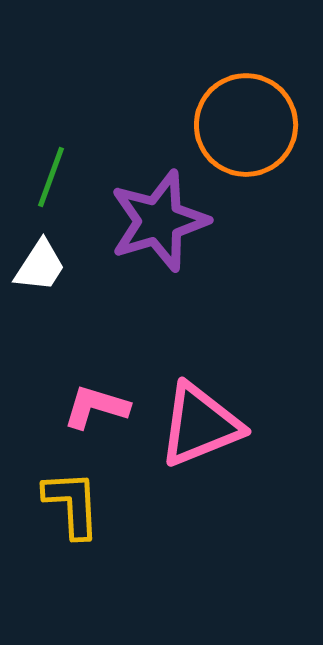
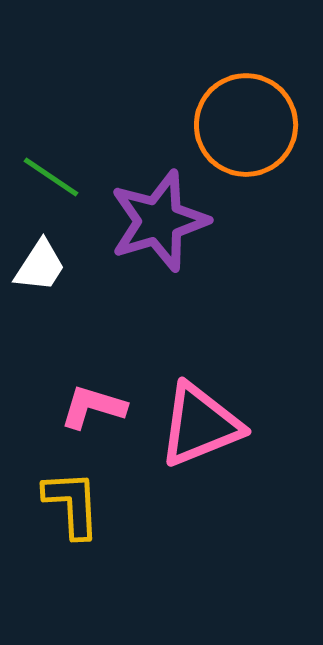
green line: rotated 76 degrees counterclockwise
pink L-shape: moved 3 px left
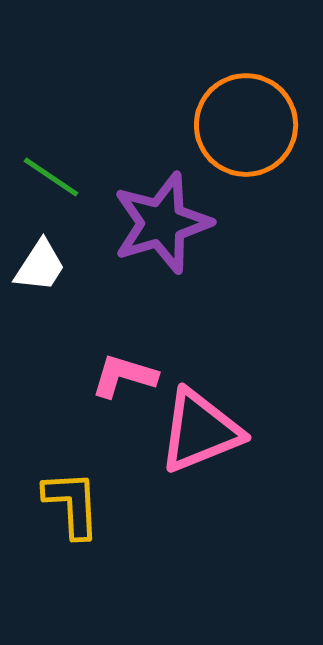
purple star: moved 3 px right, 2 px down
pink L-shape: moved 31 px right, 31 px up
pink triangle: moved 6 px down
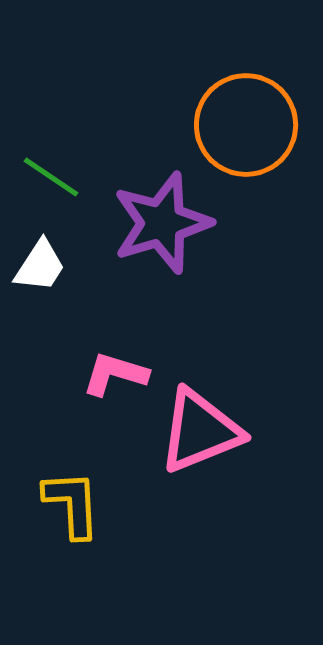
pink L-shape: moved 9 px left, 2 px up
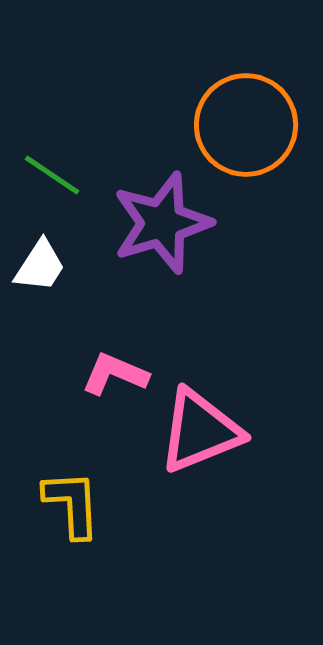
green line: moved 1 px right, 2 px up
pink L-shape: rotated 6 degrees clockwise
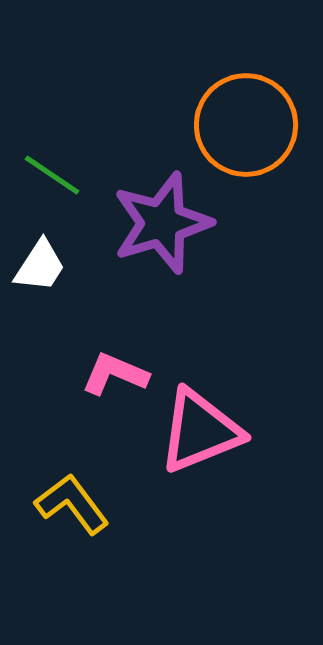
yellow L-shape: rotated 34 degrees counterclockwise
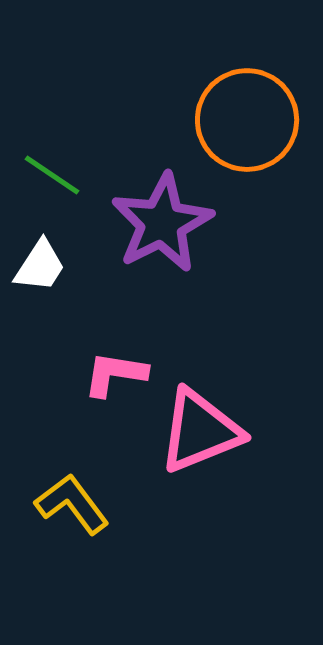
orange circle: moved 1 px right, 5 px up
purple star: rotated 10 degrees counterclockwise
pink L-shape: rotated 14 degrees counterclockwise
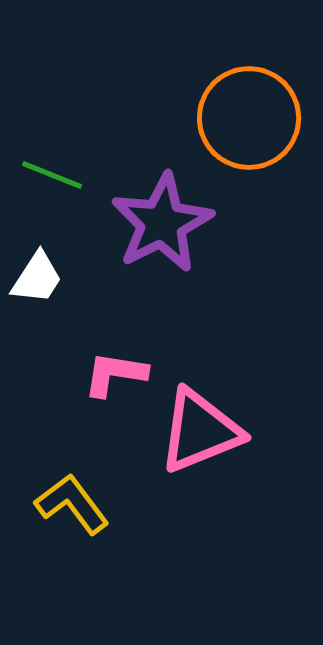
orange circle: moved 2 px right, 2 px up
green line: rotated 12 degrees counterclockwise
white trapezoid: moved 3 px left, 12 px down
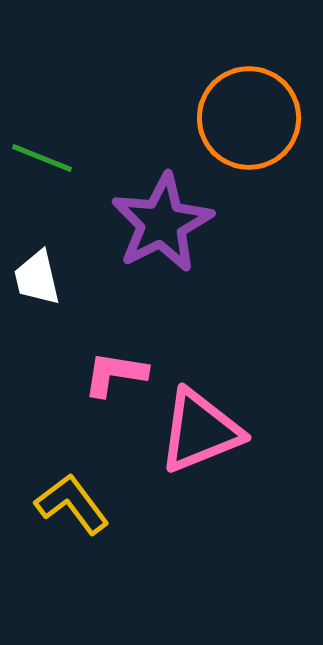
green line: moved 10 px left, 17 px up
white trapezoid: rotated 134 degrees clockwise
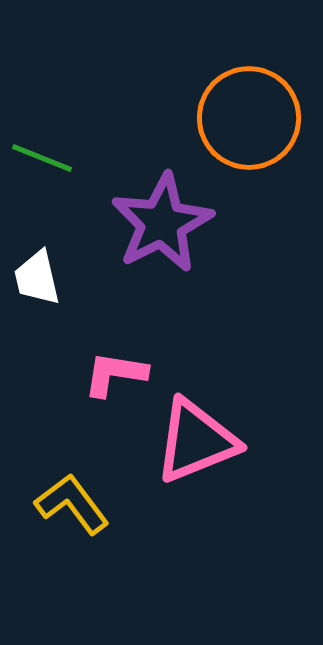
pink triangle: moved 4 px left, 10 px down
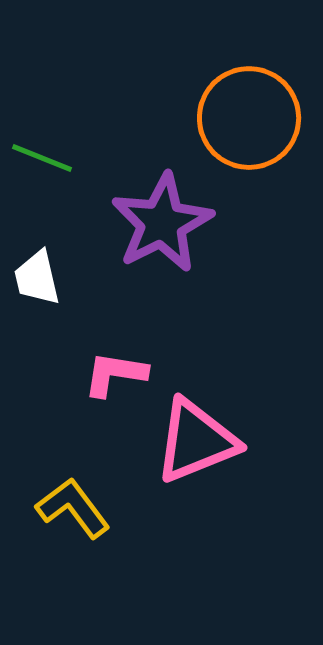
yellow L-shape: moved 1 px right, 4 px down
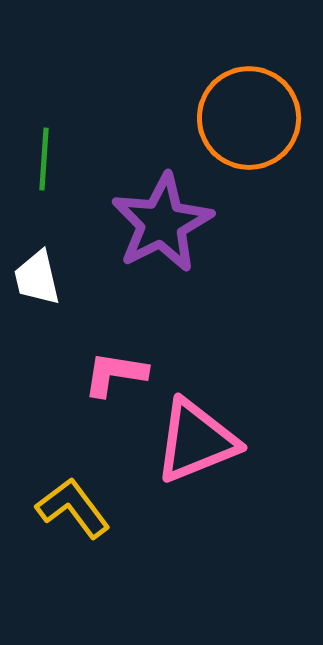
green line: moved 2 px right, 1 px down; rotated 72 degrees clockwise
